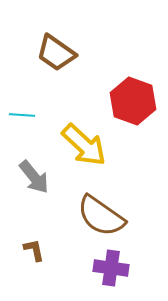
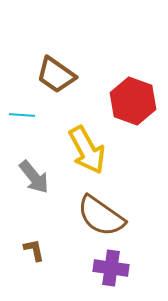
brown trapezoid: moved 22 px down
yellow arrow: moved 3 px right, 5 px down; rotated 18 degrees clockwise
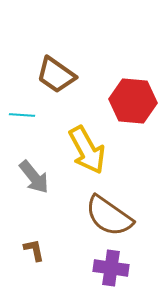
red hexagon: rotated 15 degrees counterclockwise
brown semicircle: moved 8 px right
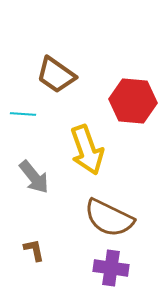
cyan line: moved 1 px right, 1 px up
yellow arrow: rotated 9 degrees clockwise
brown semicircle: moved 2 px down; rotated 9 degrees counterclockwise
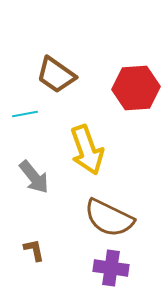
red hexagon: moved 3 px right, 13 px up; rotated 9 degrees counterclockwise
cyan line: moved 2 px right; rotated 15 degrees counterclockwise
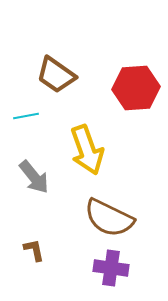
cyan line: moved 1 px right, 2 px down
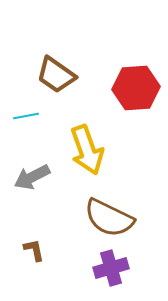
gray arrow: moved 2 px left; rotated 102 degrees clockwise
purple cross: rotated 24 degrees counterclockwise
